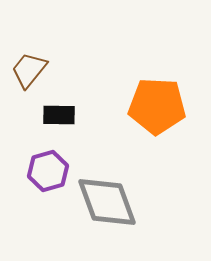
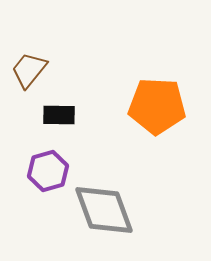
gray diamond: moved 3 px left, 8 px down
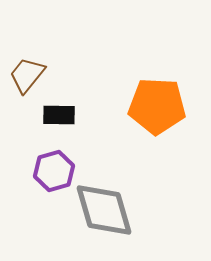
brown trapezoid: moved 2 px left, 5 px down
purple hexagon: moved 6 px right
gray diamond: rotated 4 degrees clockwise
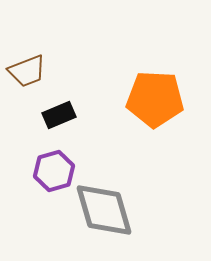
brown trapezoid: moved 4 px up; rotated 150 degrees counterclockwise
orange pentagon: moved 2 px left, 7 px up
black rectangle: rotated 24 degrees counterclockwise
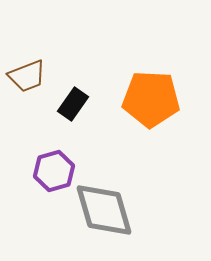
brown trapezoid: moved 5 px down
orange pentagon: moved 4 px left
black rectangle: moved 14 px right, 11 px up; rotated 32 degrees counterclockwise
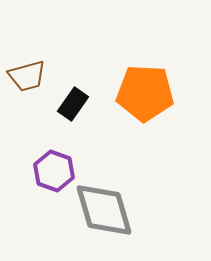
brown trapezoid: rotated 6 degrees clockwise
orange pentagon: moved 6 px left, 6 px up
purple hexagon: rotated 24 degrees counterclockwise
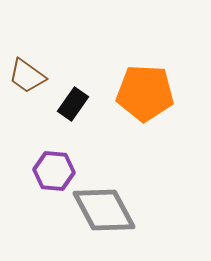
brown trapezoid: rotated 51 degrees clockwise
purple hexagon: rotated 15 degrees counterclockwise
gray diamond: rotated 12 degrees counterclockwise
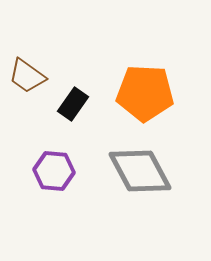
gray diamond: moved 36 px right, 39 px up
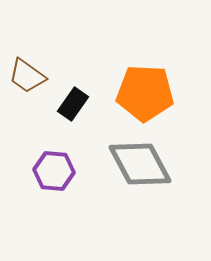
gray diamond: moved 7 px up
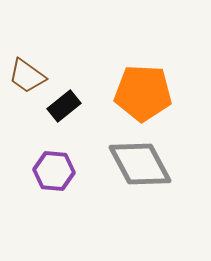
orange pentagon: moved 2 px left
black rectangle: moved 9 px left, 2 px down; rotated 16 degrees clockwise
